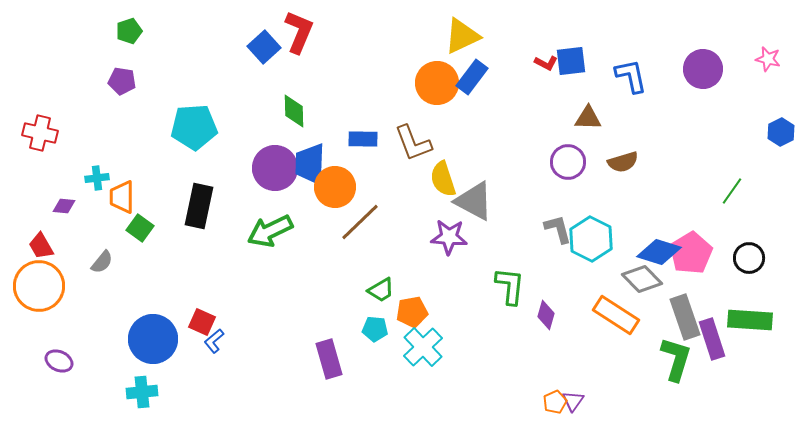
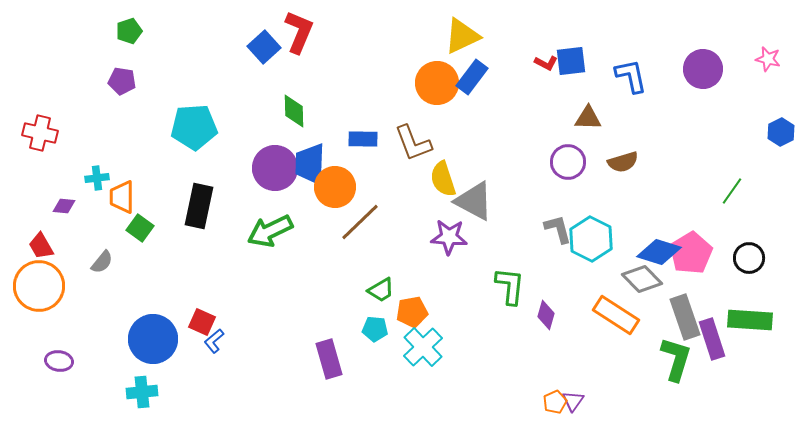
purple ellipse at (59, 361): rotated 16 degrees counterclockwise
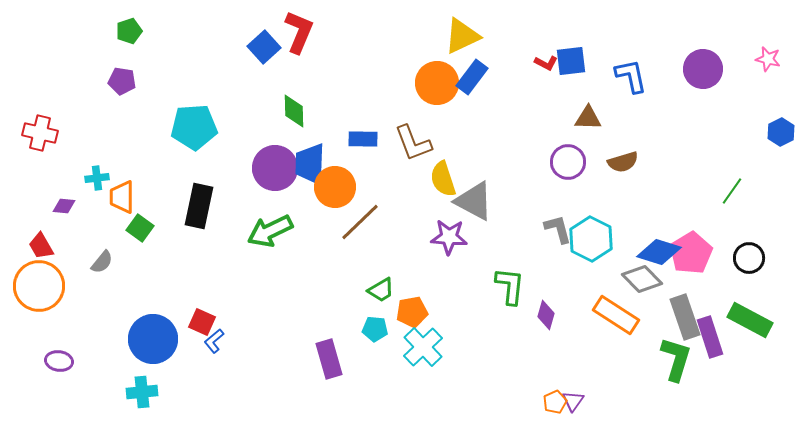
green rectangle at (750, 320): rotated 24 degrees clockwise
purple rectangle at (712, 339): moved 2 px left, 2 px up
